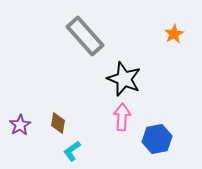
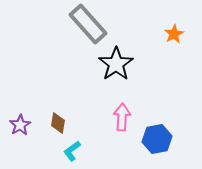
gray rectangle: moved 3 px right, 12 px up
black star: moved 8 px left, 15 px up; rotated 16 degrees clockwise
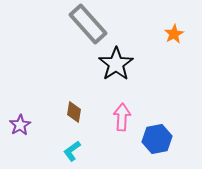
brown diamond: moved 16 px right, 11 px up
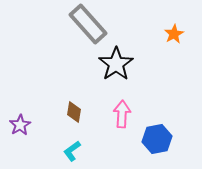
pink arrow: moved 3 px up
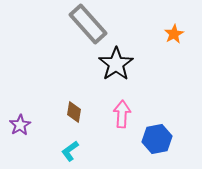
cyan L-shape: moved 2 px left
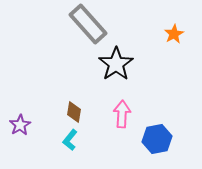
cyan L-shape: moved 11 px up; rotated 15 degrees counterclockwise
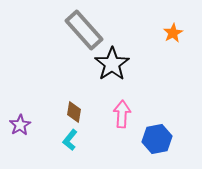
gray rectangle: moved 4 px left, 6 px down
orange star: moved 1 px left, 1 px up
black star: moved 4 px left
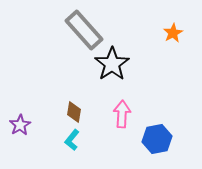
cyan L-shape: moved 2 px right
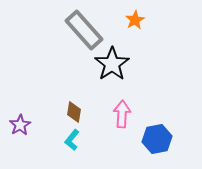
orange star: moved 38 px left, 13 px up
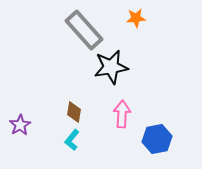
orange star: moved 1 px right, 2 px up; rotated 24 degrees clockwise
black star: moved 1 px left, 3 px down; rotated 24 degrees clockwise
